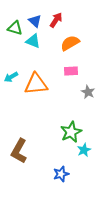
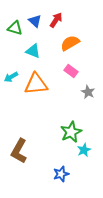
cyan triangle: moved 10 px down
pink rectangle: rotated 40 degrees clockwise
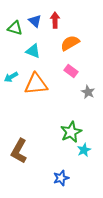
red arrow: moved 1 px left; rotated 35 degrees counterclockwise
blue star: moved 4 px down
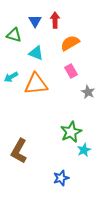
blue triangle: rotated 16 degrees clockwise
green triangle: moved 1 px left, 7 px down
cyan triangle: moved 3 px right, 2 px down
pink rectangle: rotated 24 degrees clockwise
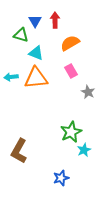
green triangle: moved 7 px right
cyan arrow: rotated 24 degrees clockwise
orange triangle: moved 6 px up
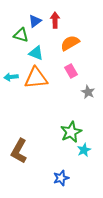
blue triangle: rotated 24 degrees clockwise
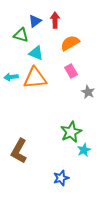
orange triangle: moved 1 px left
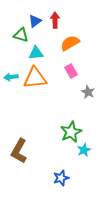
cyan triangle: rotated 28 degrees counterclockwise
